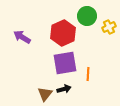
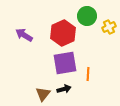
purple arrow: moved 2 px right, 2 px up
brown triangle: moved 2 px left
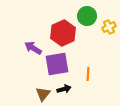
purple arrow: moved 9 px right, 13 px down
purple square: moved 8 px left, 1 px down
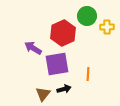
yellow cross: moved 2 px left; rotated 24 degrees clockwise
